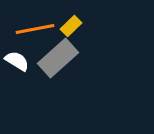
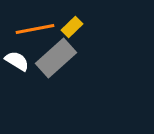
yellow rectangle: moved 1 px right, 1 px down
gray rectangle: moved 2 px left
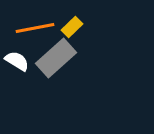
orange line: moved 1 px up
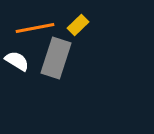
yellow rectangle: moved 6 px right, 2 px up
gray rectangle: rotated 30 degrees counterclockwise
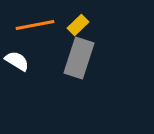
orange line: moved 3 px up
gray rectangle: moved 23 px right
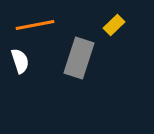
yellow rectangle: moved 36 px right
white semicircle: moved 3 px right; rotated 40 degrees clockwise
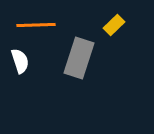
orange line: moved 1 px right; rotated 9 degrees clockwise
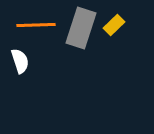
gray rectangle: moved 2 px right, 30 px up
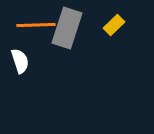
gray rectangle: moved 14 px left
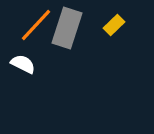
orange line: rotated 45 degrees counterclockwise
white semicircle: moved 3 px right, 3 px down; rotated 45 degrees counterclockwise
